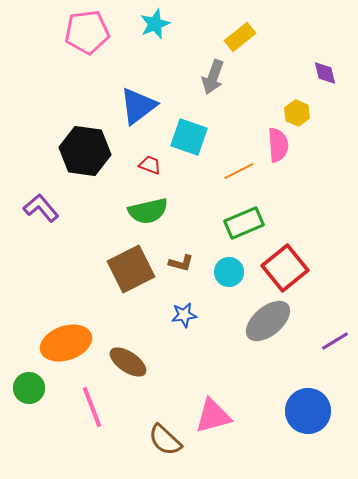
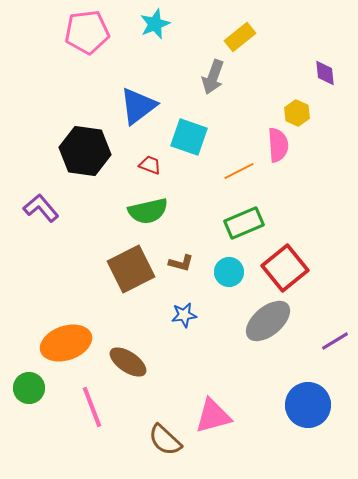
purple diamond: rotated 8 degrees clockwise
blue circle: moved 6 px up
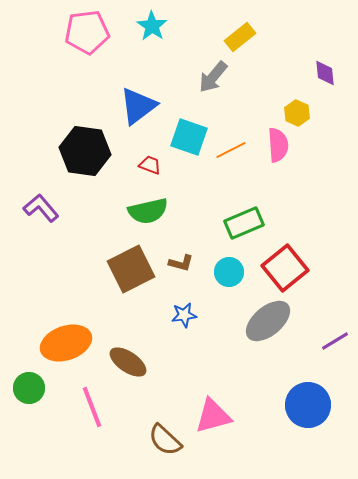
cyan star: moved 3 px left, 2 px down; rotated 16 degrees counterclockwise
gray arrow: rotated 20 degrees clockwise
orange line: moved 8 px left, 21 px up
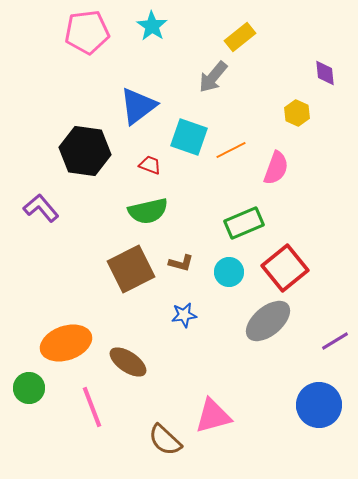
pink semicircle: moved 2 px left, 23 px down; rotated 24 degrees clockwise
blue circle: moved 11 px right
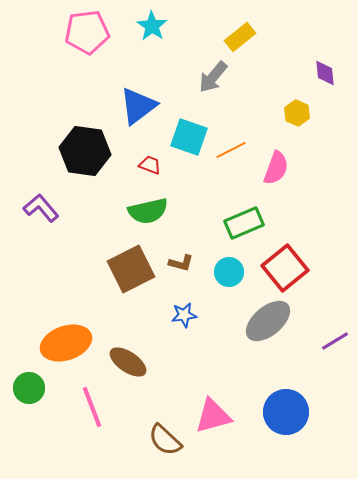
blue circle: moved 33 px left, 7 px down
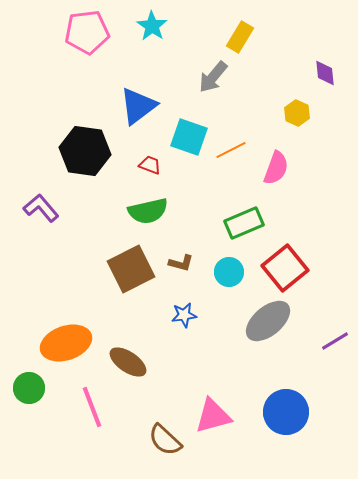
yellow rectangle: rotated 20 degrees counterclockwise
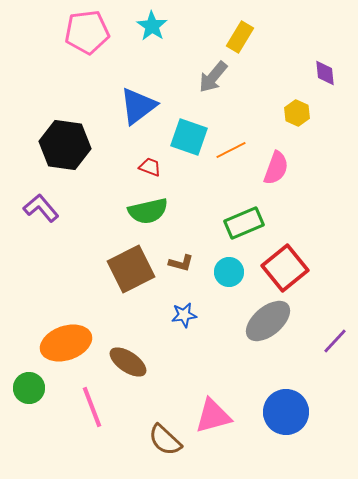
black hexagon: moved 20 px left, 6 px up
red trapezoid: moved 2 px down
purple line: rotated 16 degrees counterclockwise
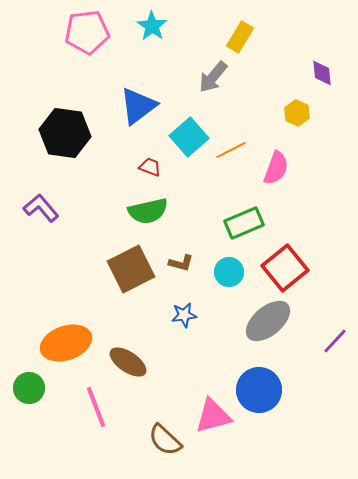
purple diamond: moved 3 px left
cyan square: rotated 30 degrees clockwise
black hexagon: moved 12 px up
pink line: moved 4 px right
blue circle: moved 27 px left, 22 px up
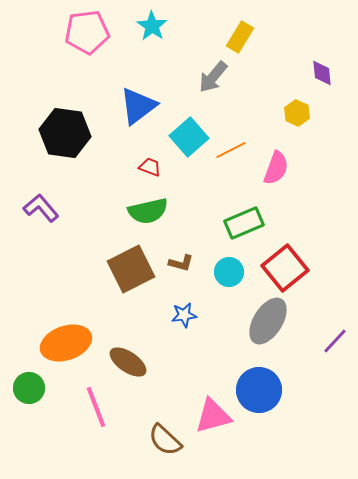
gray ellipse: rotated 18 degrees counterclockwise
